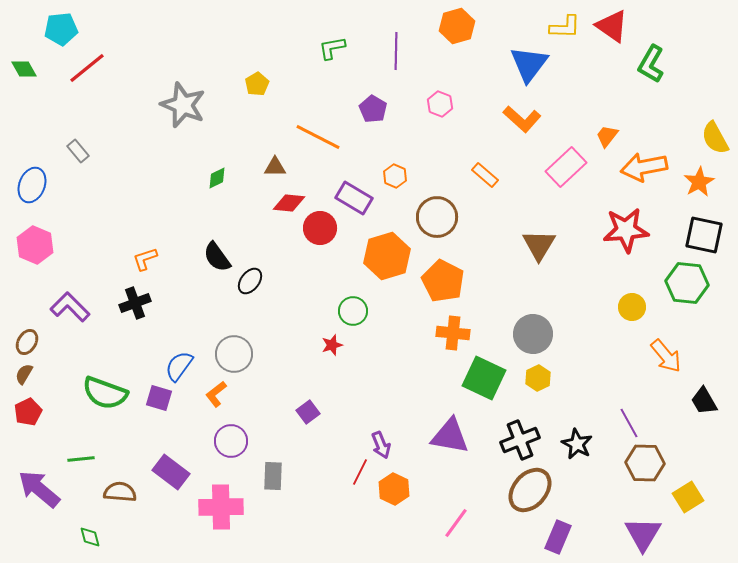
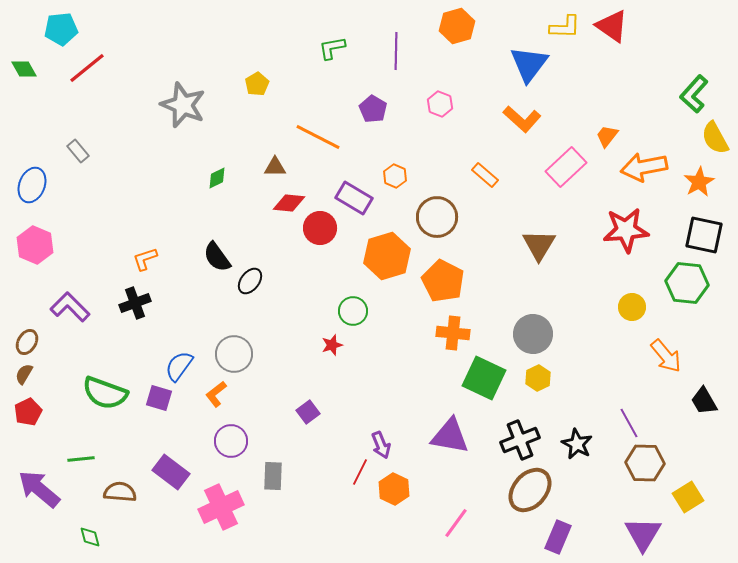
green L-shape at (651, 64): moved 43 px right, 30 px down; rotated 12 degrees clockwise
pink cross at (221, 507): rotated 24 degrees counterclockwise
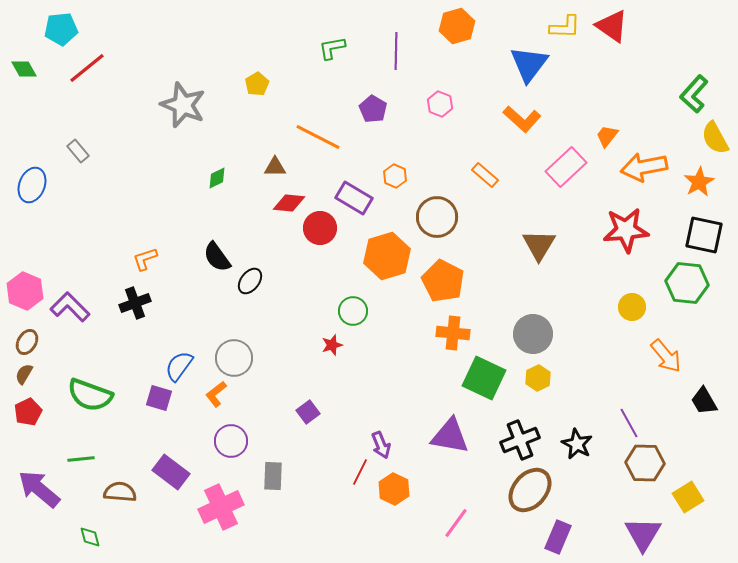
pink hexagon at (35, 245): moved 10 px left, 46 px down
gray circle at (234, 354): moved 4 px down
green semicircle at (105, 393): moved 15 px left, 2 px down
